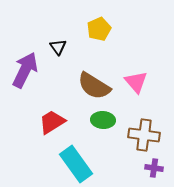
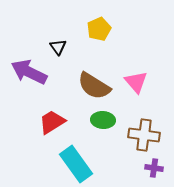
purple arrow: moved 4 px right, 2 px down; rotated 90 degrees counterclockwise
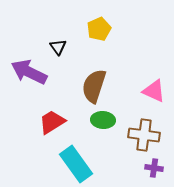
pink triangle: moved 18 px right, 9 px down; rotated 25 degrees counterclockwise
brown semicircle: rotated 76 degrees clockwise
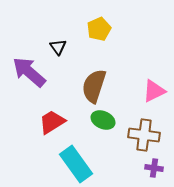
purple arrow: rotated 15 degrees clockwise
pink triangle: rotated 50 degrees counterclockwise
green ellipse: rotated 20 degrees clockwise
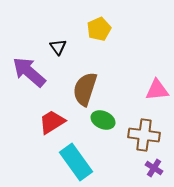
brown semicircle: moved 9 px left, 3 px down
pink triangle: moved 3 px right, 1 px up; rotated 20 degrees clockwise
cyan rectangle: moved 2 px up
purple cross: rotated 24 degrees clockwise
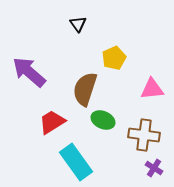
yellow pentagon: moved 15 px right, 29 px down
black triangle: moved 20 px right, 23 px up
pink triangle: moved 5 px left, 1 px up
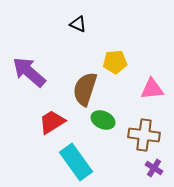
black triangle: rotated 30 degrees counterclockwise
yellow pentagon: moved 1 px right, 4 px down; rotated 20 degrees clockwise
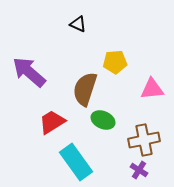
brown cross: moved 5 px down; rotated 20 degrees counterclockwise
purple cross: moved 15 px left, 2 px down
